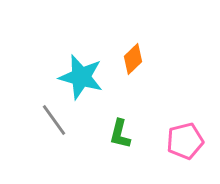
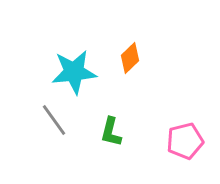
orange diamond: moved 3 px left, 1 px up
cyan star: moved 7 px left, 5 px up; rotated 21 degrees counterclockwise
green L-shape: moved 9 px left, 2 px up
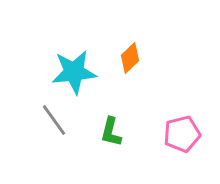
pink pentagon: moved 3 px left, 7 px up
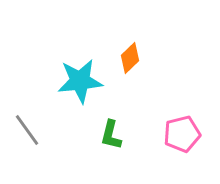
cyan star: moved 6 px right, 9 px down
gray line: moved 27 px left, 10 px down
green L-shape: moved 3 px down
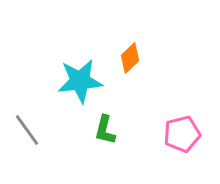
green L-shape: moved 6 px left, 5 px up
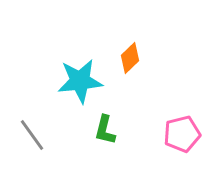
gray line: moved 5 px right, 5 px down
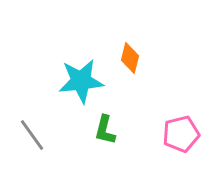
orange diamond: rotated 32 degrees counterclockwise
cyan star: moved 1 px right
pink pentagon: moved 1 px left
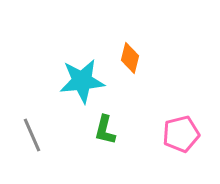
cyan star: moved 1 px right
gray line: rotated 12 degrees clockwise
